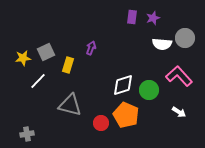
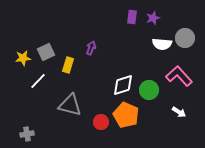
red circle: moved 1 px up
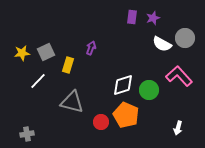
white semicircle: rotated 24 degrees clockwise
yellow star: moved 1 px left, 5 px up
gray triangle: moved 2 px right, 3 px up
white arrow: moved 1 px left, 16 px down; rotated 72 degrees clockwise
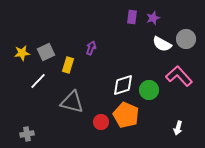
gray circle: moved 1 px right, 1 px down
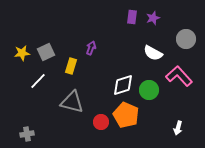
white semicircle: moved 9 px left, 9 px down
yellow rectangle: moved 3 px right, 1 px down
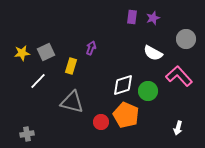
green circle: moved 1 px left, 1 px down
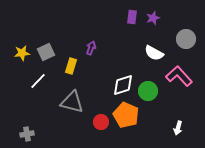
white semicircle: moved 1 px right
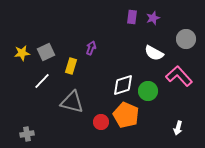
white line: moved 4 px right
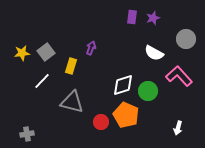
gray square: rotated 12 degrees counterclockwise
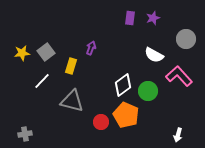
purple rectangle: moved 2 px left, 1 px down
white semicircle: moved 2 px down
white diamond: rotated 20 degrees counterclockwise
gray triangle: moved 1 px up
white arrow: moved 7 px down
gray cross: moved 2 px left
